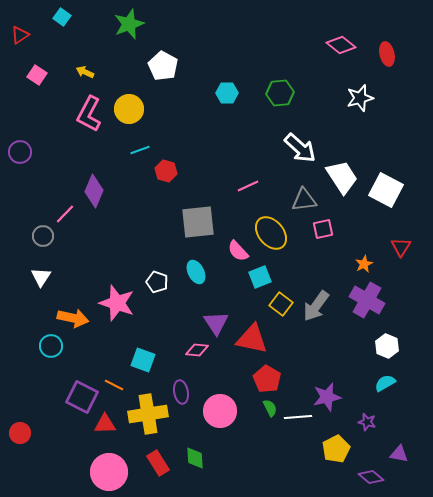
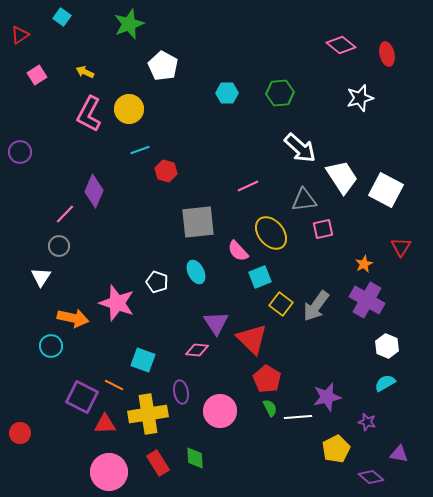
pink square at (37, 75): rotated 24 degrees clockwise
gray circle at (43, 236): moved 16 px right, 10 px down
red triangle at (252, 339): rotated 32 degrees clockwise
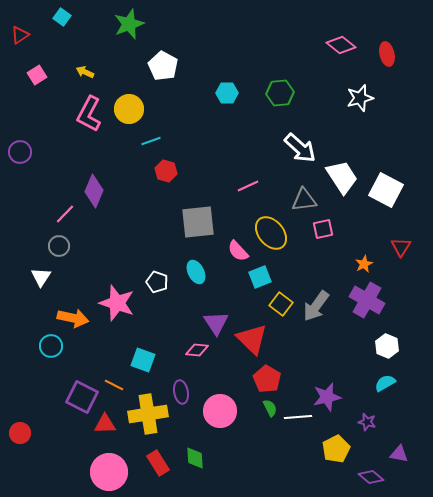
cyan line at (140, 150): moved 11 px right, 9 px up
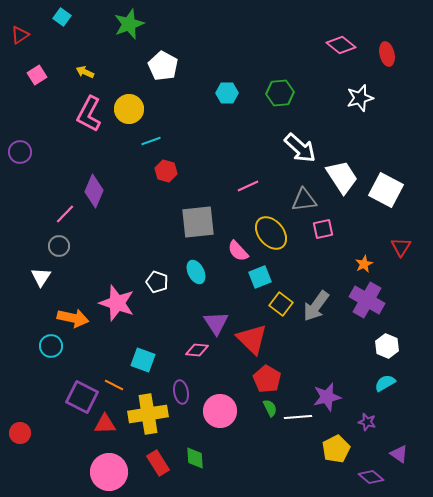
purple triangle at (399, 454): rotated 24 degrees clockwise
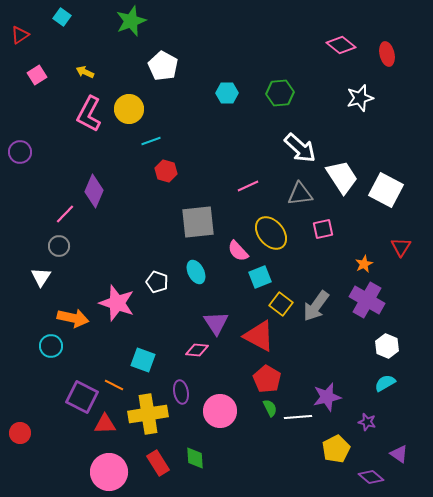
green star at (129, 24): moved 2 px right, 3 px up
gray triangle at (304, 200): moved 4 px left, 6 px up
red triangle at (252, 339): moved 7 px right, 3 px up; rotated 16 degrees counterclockwise
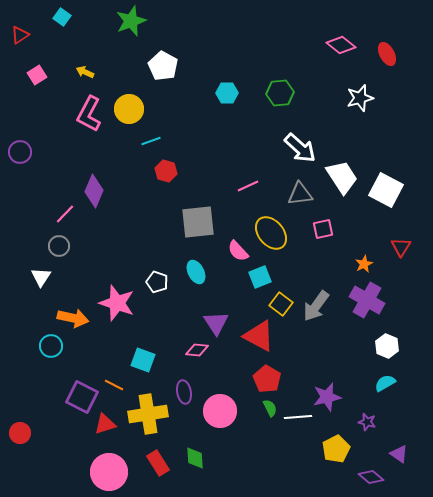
red ellipse at (387, 54): rotated 15 degrees counterclockwise
purple ellipse at (181, 392): moved 3 px right
red triangle at (105, 424): rotated 15 degrees counterclockwise
